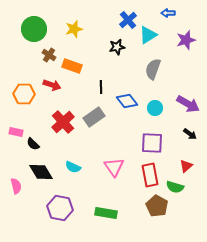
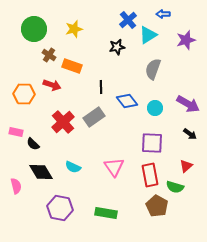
blue arrow: moved 5 px left, 1 px down
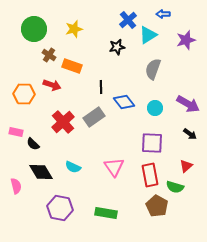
blue diamond: moved 3 px left, 1 px down
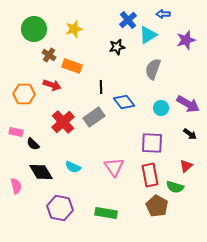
cyan circle: moved 6 px right
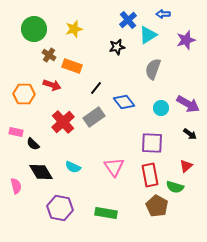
black line: moved 5 px left, 1 px down; rotated 40 degrees clockwise
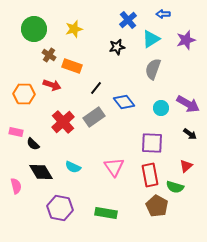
cyan triangle: moved 3 px right, 4 px down
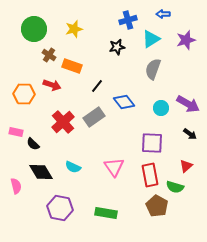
blue cross: rotated 24 degrees clockwise
black line: moved 1 px right, 2 px up
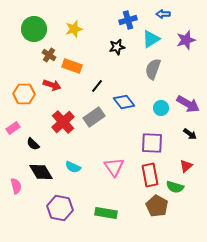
pink rectangle: moved 3 px left, 4 px up; rotated 48 degrees counterclockwise
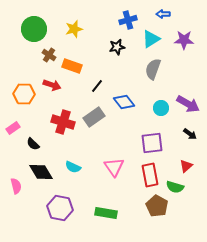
purple star: moved 2 px left; rotated 18 degrees clockwise
red cross: rotated 30 degrees counterclockwise
purple square: rotated 10 degrees counterclockwise
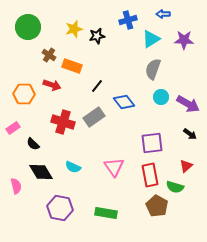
green circle: moved 6 px left, 2 px up
black star: moved 20 px left, 11 px up
cyan circle: moved 11 px up
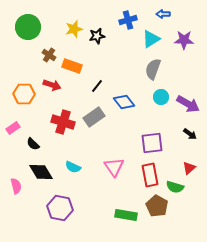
red triangle: moved 3 px right, 2 px down
green rectangle: moved 20 px right, 2 px down
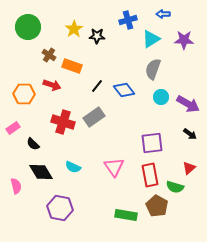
yellow star: rotated 18 degrees counterclockwise
black star: rotated 14 degrees clockwise
blue diamond: moved 12 px up
